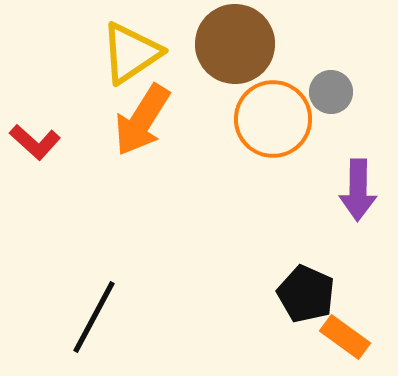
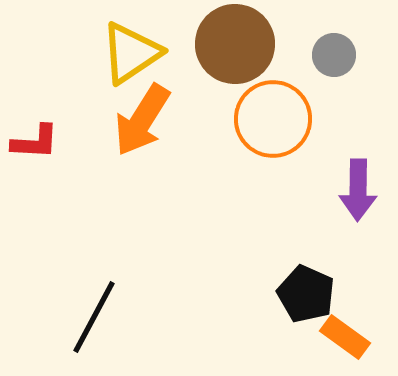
gray circle: moved 3 px right, 37 px up
red L-shape: rotated 39 degrees counterclockwise
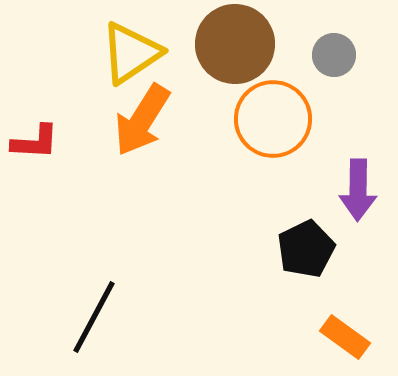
black pentagon: moved 45 px up; rotated 22 degrees clockwise
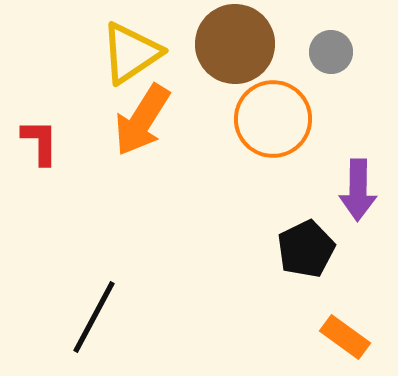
gray circle: moved 3 px left, 3 px up
red L-shape: moved 5 px right; rotated 93 degrees counterclockwise
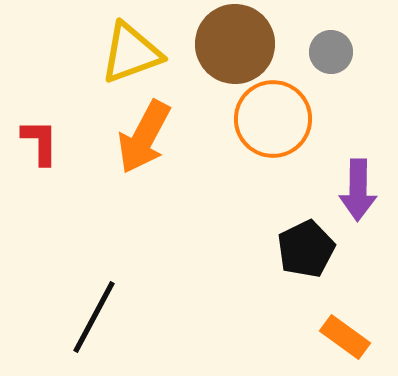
yellow triangle: rotated 14 degrees clockwise
orange arrow: moved 2 px right, 17 px down; rotated 4 degrees counterclockwise
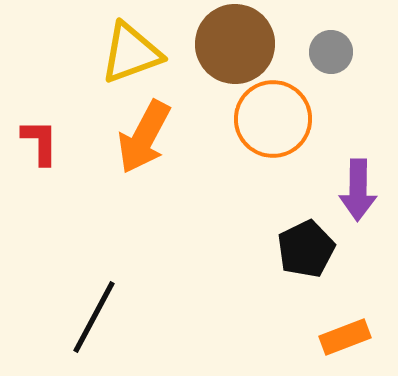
orange rectangle: rotated 57 degrees counterclockwise
